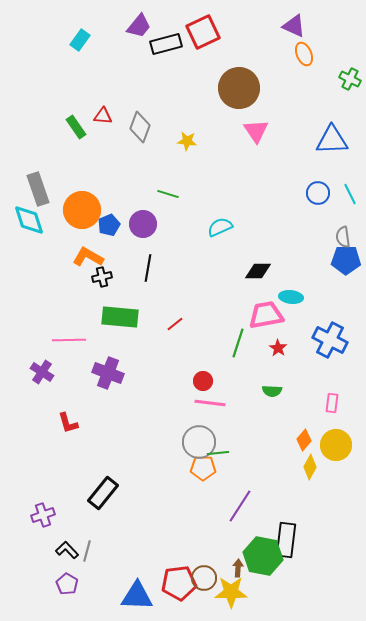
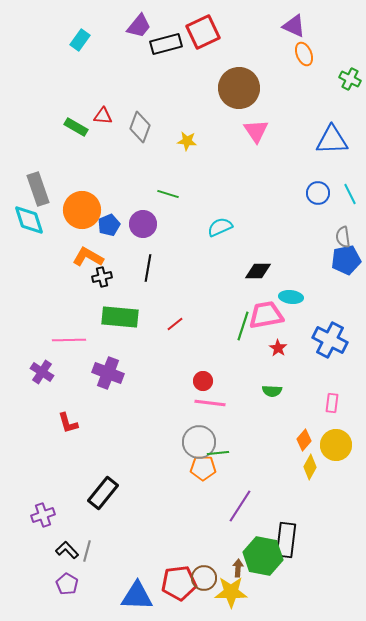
green rectangle at (76, 127): rotated 25 degrees counterclockwise
blue pentagon at (346, 260): rotated 12 degrees counterclockwise
green line at (238, 343): moved 5 px right, 17 px up
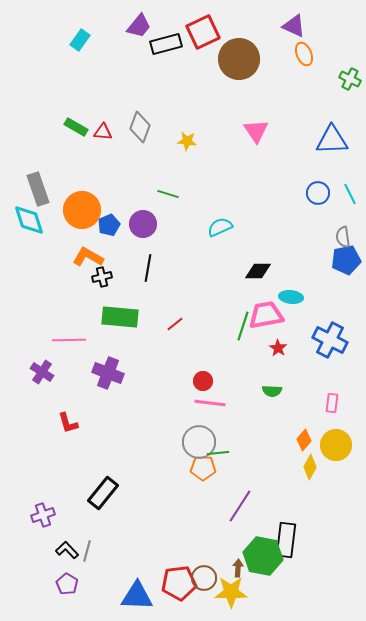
brown circle at (239, 88): moved 29 px up
red triangle at (103, 116): moved 16 px down
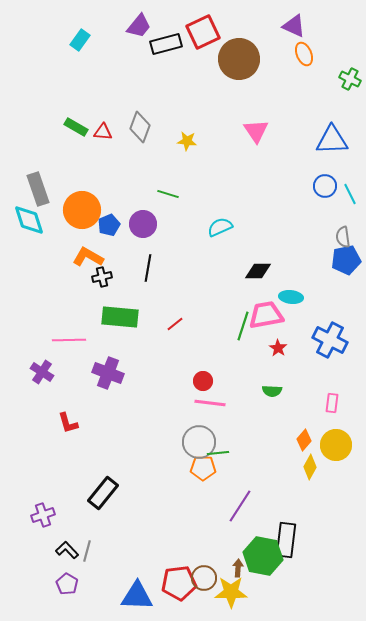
blue circle at (318, 193): moved 7 px right, 7 px up
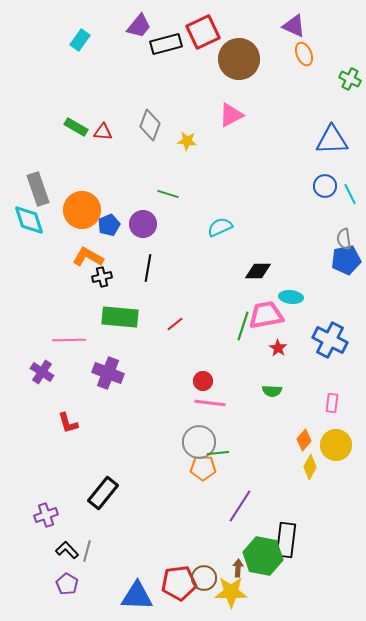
gray diamond at (140, 127): moved 10 px right, 2 px up
pink triangle at (256, 131): moved 25 px left, 16 px up; rotated 36 degrees clockwise
gray semicircle at (343, 237): moved 1 px right, 2 px down
purple cross at (43, 515): moved 3 px right
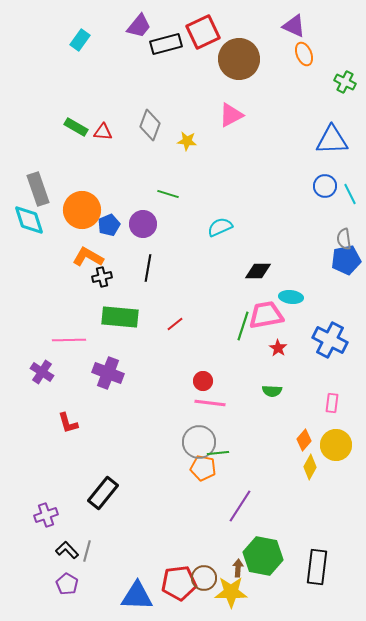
green cross at (350, 79): moved 5 px left, 3 px down
orange pentagon at (203, 468): rotated 10 degrees clockwise
black rectangle at (286, 540): moved 31 px right, 27 px down
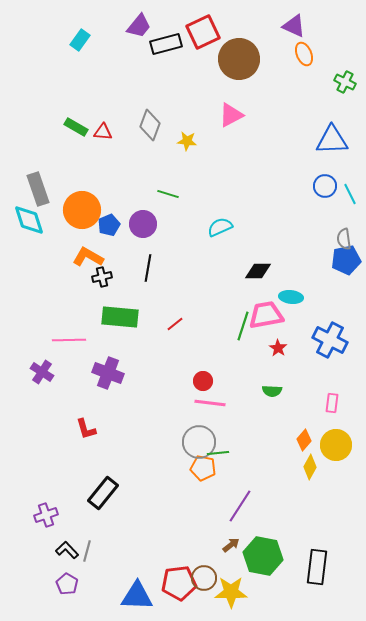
red L-shape at (68, 423): moved 18 px right, 6 px down
brown arrow at (238, 568): moved 7 px left, 23 px up; rotated 48 degrees clockwise
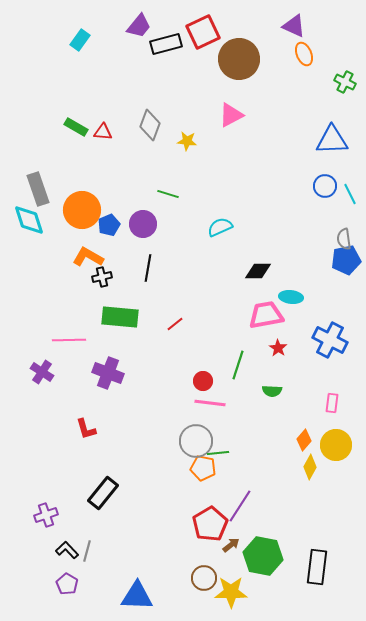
green line at (243, 326): moved 5 px left, 39 px down
gray circle at (199, 442): moved 3 px left, 1 px up
red pentagon at (179, 583): moved 31 px right, 59 px up; rotated 24 degrees counterclockwise
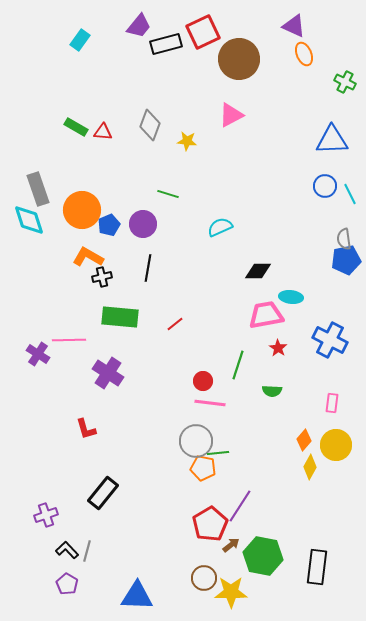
purple cross at (42, 372): moved 4 px left, 18 px up
purple cross at (108, 373): rotated 12 degrees clockwise
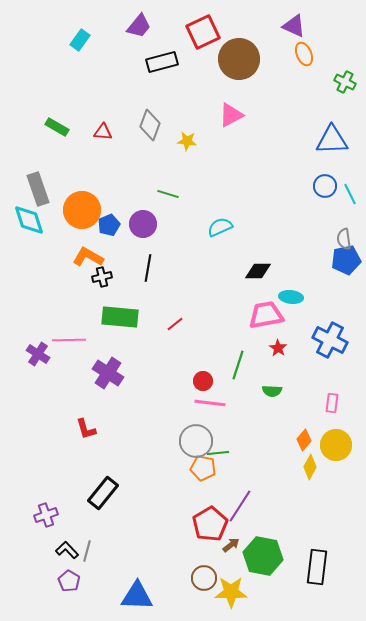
black rectangle at (166, 44): moved 4 px left, 18 px down
green rectangle at (76, 127): moved 19 px left
purple pentagon at (67, 584): moved 2 px right, 3 px up
